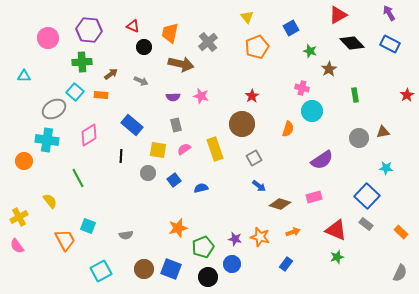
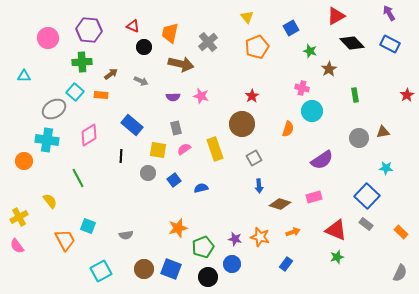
red triangle at (338, 15): moved 2 px left, 1 px down
gray rectangle at (176, 125): moved 3 px down
blue arrow at (259, 186): rotated 48 degrees clockwise
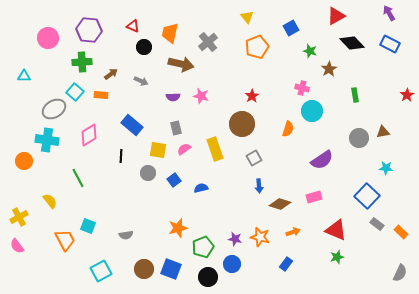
gray rectangle at (366, 224): moved 11 px right
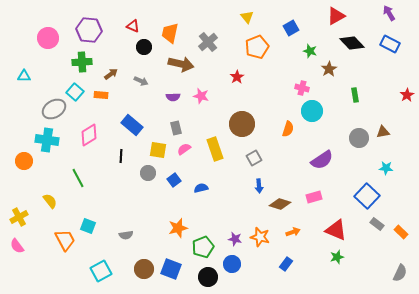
red star at (252, 96): moved 15 px left, 19 px up
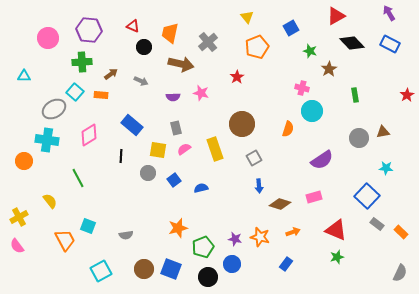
pink star at (201, 96): moved 3 px up
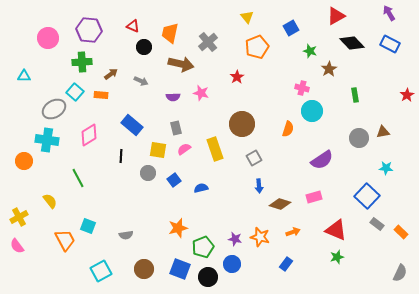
blue square at (171, 269): moved 9 px right
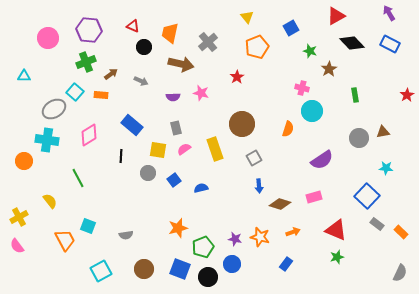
green cross at (82, 62): moved 4 px right; rotated 18 degrees counterclockwise
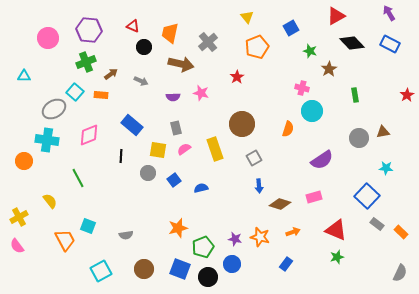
pink diamond at (89, 135): rotated 10 degrees clockwise
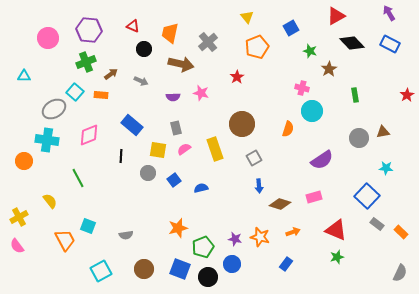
black circle at (144, 47): moved 2 px down
